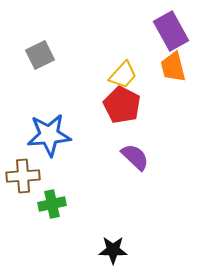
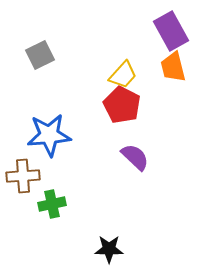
black star: moved 4 px left, 1 px up
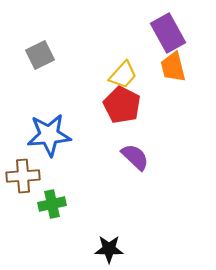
purple rectangle: moved 3 px left, 2 px down
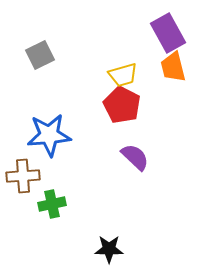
yellow trapezoid: rotated 32 degrees clockwise
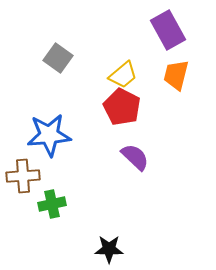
purple rectangle: moved 3 px up
gray square: moved 18 px right, 3 px down; rotated 28 degrees counterclockwise
orange trapezoid: moved 3 px right, 8 px down; rotated 28 degrees clockwise
yellow trapezoid: rotated 24 degrees counterclockwise
red pentagon: moved 2 px down
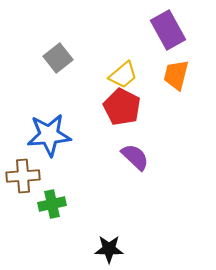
gray square: rotated 16 degrees clockwise
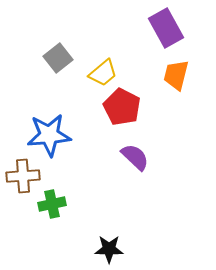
purple rectangle: moved 2 px left, 2 px up
yellow trapezoid: moved 20 px left, 2 px up
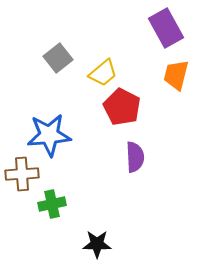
purple semicircle: rotated 44 degrees clockwise
brown cross: moved 1 px left, 2 px up
black star: moved 12 px left, 5 px up
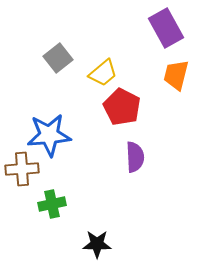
brown cross: moved 5 px up
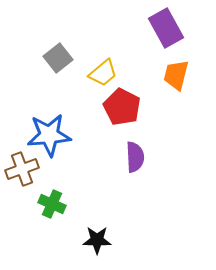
brown cross: rotated 16 degrees counterclockwise
green cross: rotated 36 degrees clockwise
black star: moved 4 px up
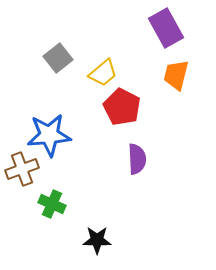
purple semicircle: moved 2 px right, 2 px down
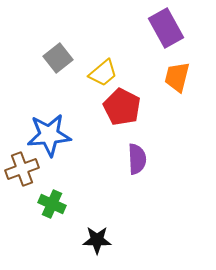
orange trapezoid: moved 1 px right, 2 px down
